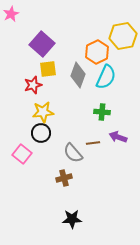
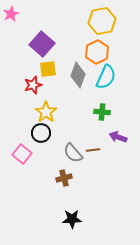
yellow hexagon: moved 21 px left, 15 px up
yellow star: moved 3 px right; rotated 30 degrees counterclockwise
brown line: moved 7 px down
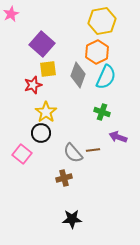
green cross: rotated 14 degrees clockwise
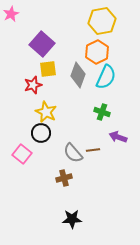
yellow star: rotated 10 degrees counterclockwise
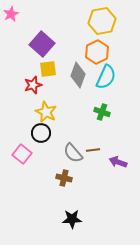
purple arrow: moved 25 px down
brown cross: rotated 28 degrees clockwise
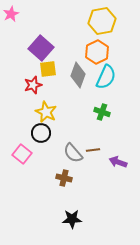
purple square: moved 1 px left, 4 px down
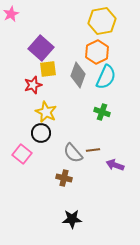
purple arrow: moved 3 px left, 3 px down
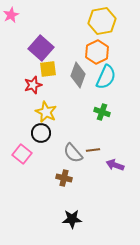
pink star: moved 1 px down
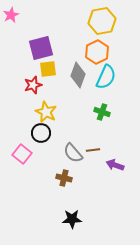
purple square: rotated 35 degrees clockwise
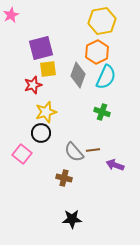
yellow star: rotated 30 degrees clockwise
gray semicircle: moved 1 px right, 1 px up
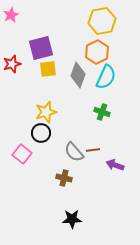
red star: moved 21 px left, 21 px up
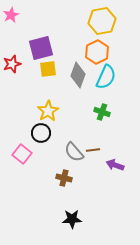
yellow star: moved 2 px right, 1 px up; rotated 15 degrees counterclockwise
